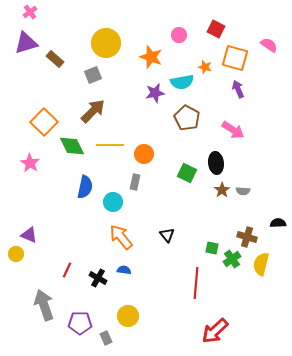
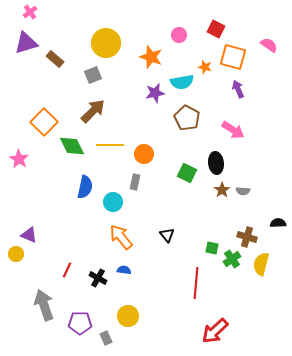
orange square at (235, 58): moved 2 px left, 1 px up
pink star at (30, 163): moved 11 px left, 4 px up
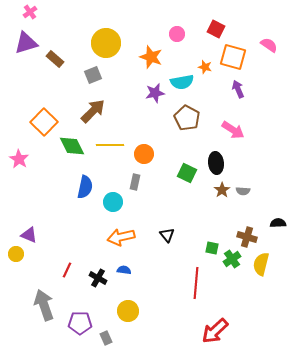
pink circle at (179, 35): moved 2 px left, 1 px up
orange arrow at (121, 237): rotated 64 degrees counterclockwise
yellow circle at (128, 316): moved 5 px up
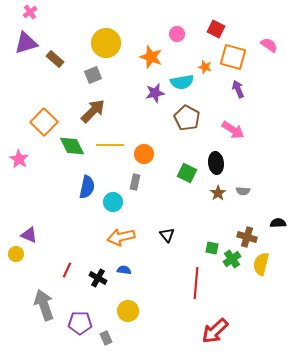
blue semicircle at (85, 187): moved 2 px right
brown star at (222, 190): moved 4 px left, 3 px down
